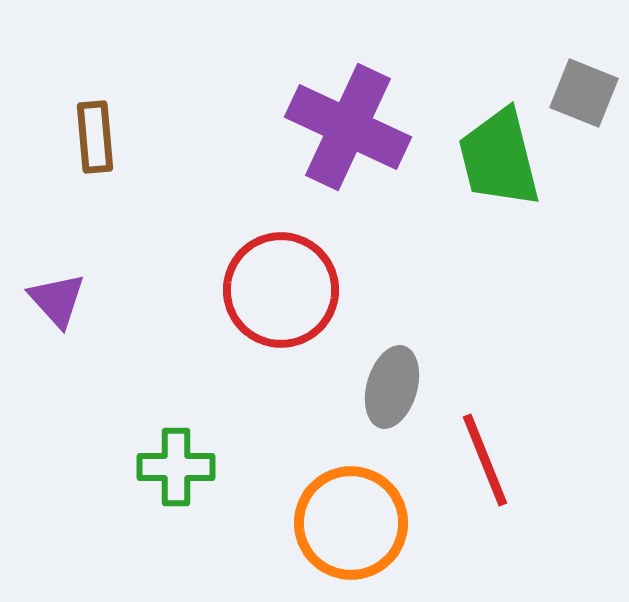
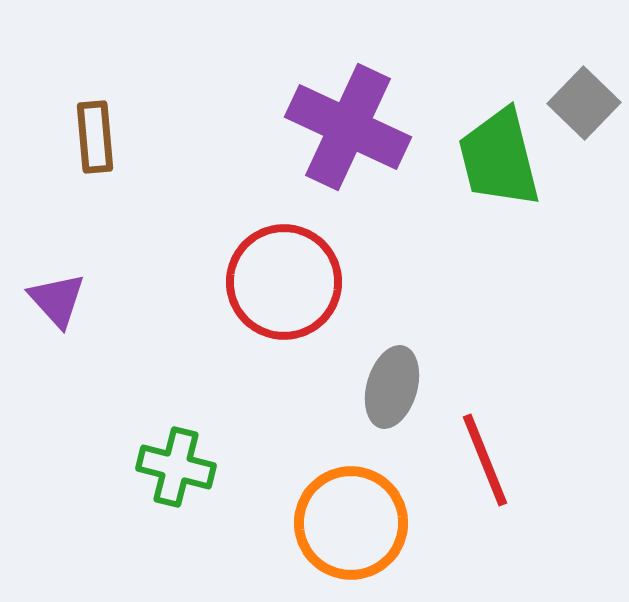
gray square: moved 10 px down; rotated 22 degrees clockwise
red circle: moved 3 px right, 8 px up
green cross: rotated 14 degrees clockwise
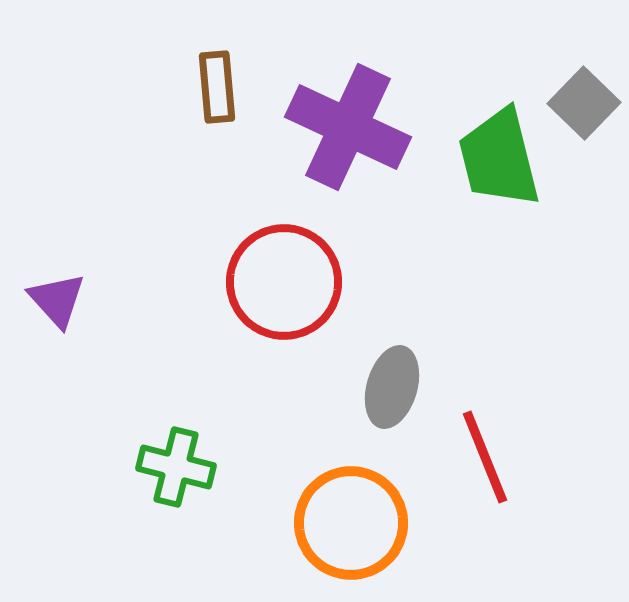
brown rectangle: moved 122 px right, 50 px up
red line: moved 3 px up
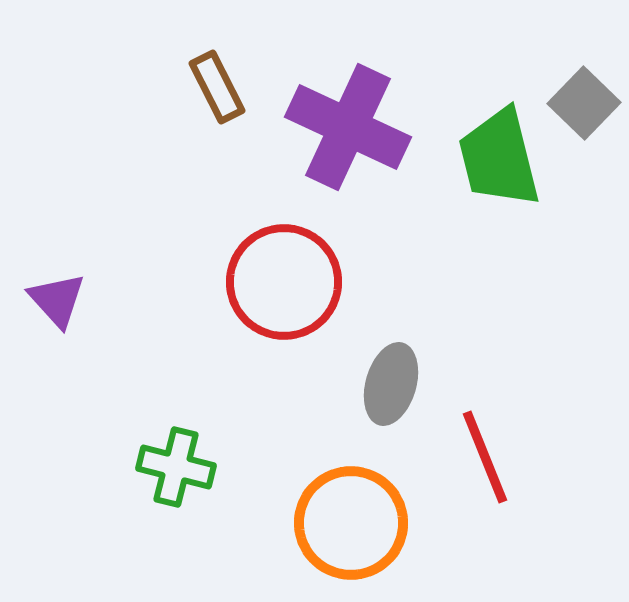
brown rectangle: rotated 22 degrees counterclockwise
gray ellipse: moved 1 px left, 3 px up
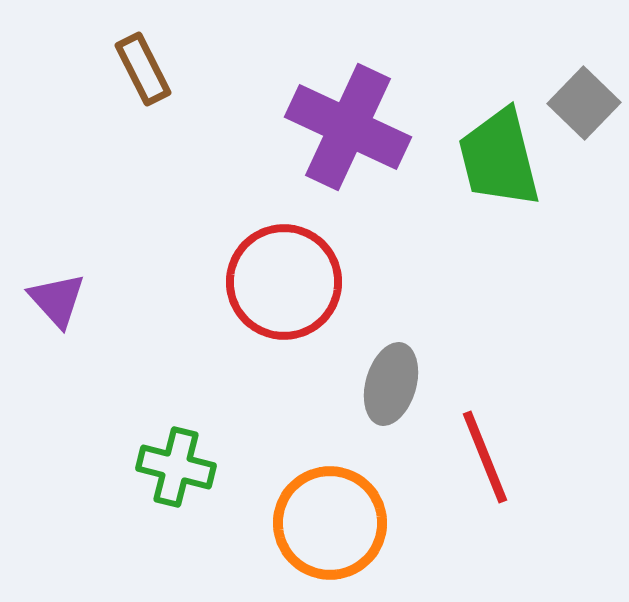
brown rectangle: moved 74 px left, 18 px up
orange circle: moved 21 px left
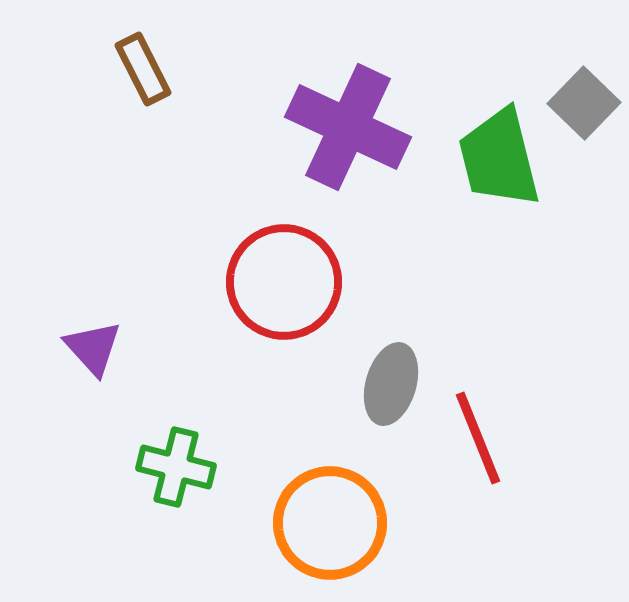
purple triangle: moved 36 px right, 48 px down
red line: moved 7 px left, 19 px up
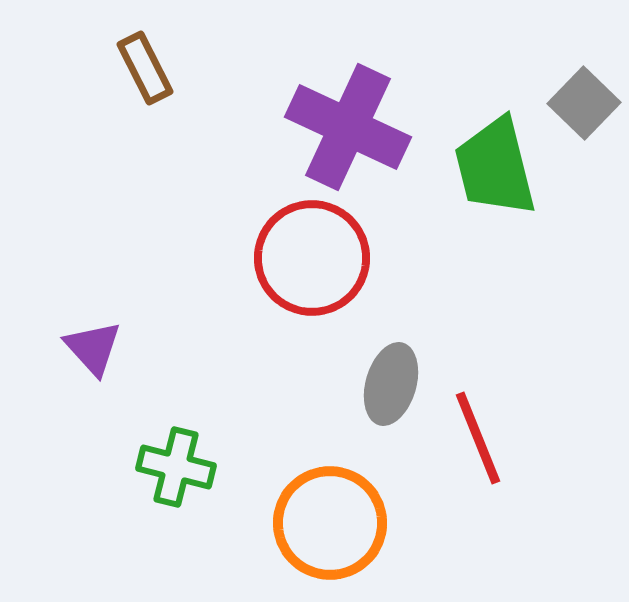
brown rectangle: moved 2 px right, 1 px up
green trapezoid: moved 4 px left, 9 px down
red circle: moved 28 px right, 24 px up
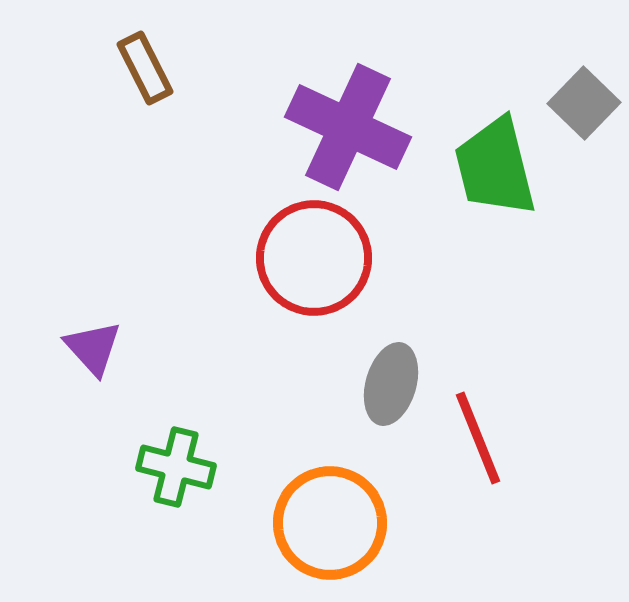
red circle: moved 2 px right
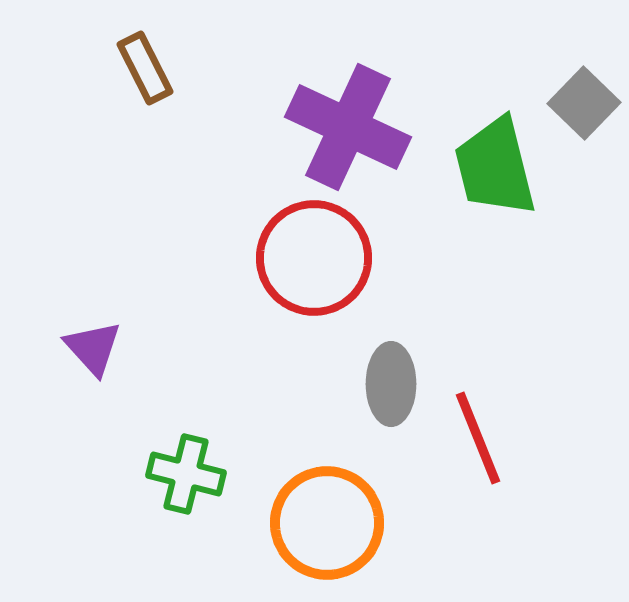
gray ellipse: rotated 16 degrees counterclockwise
green cross: moved 10 px right, 7 px down
orange circle: moved 3 px left
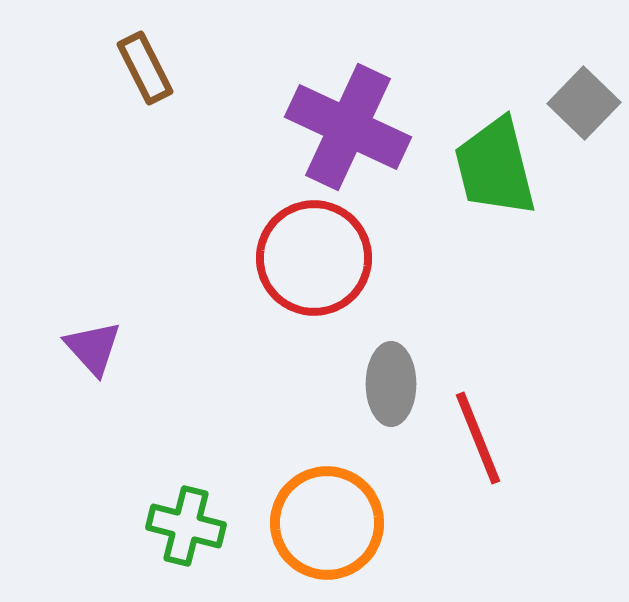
green cross: moved 52 px down
